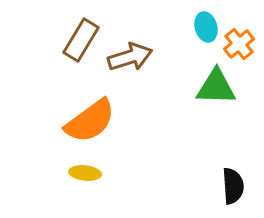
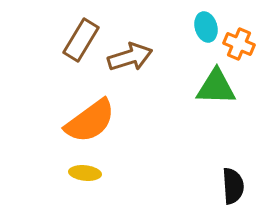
orange cross: rotated 28 degrees counterclockwise
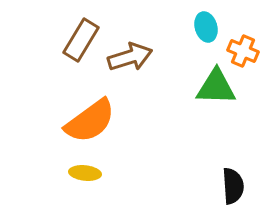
orange cross: moved 4 px right, 7 px down
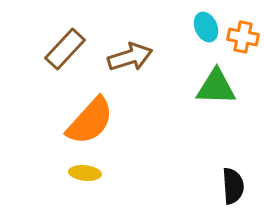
cyan ellipse: rotated 8 degrees counterclockwise
brown rectangle: moved 16 px left, 9 px down; rotated 12 degrees clockwise
orange cross: moved 14 px up; rotated 12 degrees counterclockwise
orange semicircle: rotated 12 degrees counterclockwise
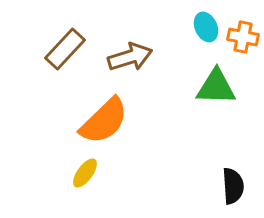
orange semicircle: moved 14 px right; rotated 4 degrees clockwise
yellow ellipse: rotated 60 degrees counterclockwise
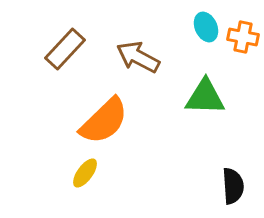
brown arrow: moved 8 px right; rotated 135 degrees counterclockwise
green triangle: moved 11 px left, 10 px down
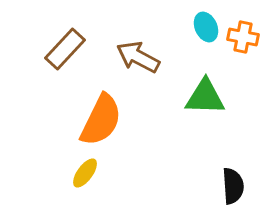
orange semicircle: moved 3 px left, 1 px up; rotated 20 degrees counterclockwise
